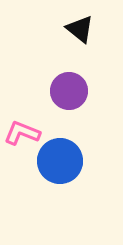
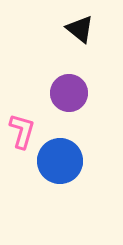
purple circle: moved 2 px down
pink L-shape: moved 2 px up; rotated 84 degrees clockwise
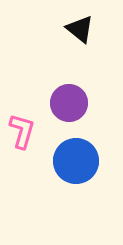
purple circle: moved 10 px down
blue circle: moved 16 px right
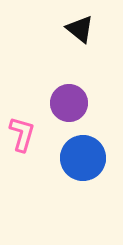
pink L-shape: moved 3 px down
blue circle: moved 7 px right, 3 px up
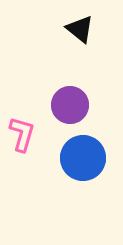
purple circle: moved 1 px right, 2 px down
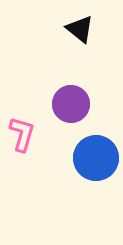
purple circle: moved 1 px right, 1 px up
blue circle: moved 13 px right
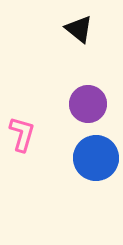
black triangle: moved 1 px left
purple circle: moved 17 px right
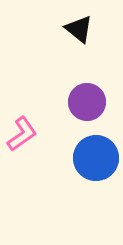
purple circle: moved 1 px left, 2 px up
pink L-shape: rotated 39 degrees clockwise
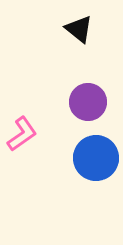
purple circle: moved 1 px right
